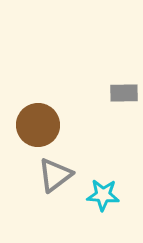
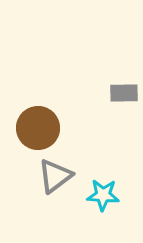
brown circle: moved 3 px down
gray triangle: moved 1 px down
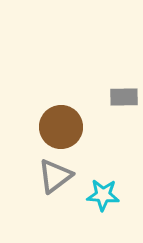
gray rectangle: moved 4 px down
brown circle: moved 23 px right, 1 px up
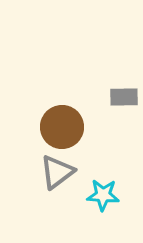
brown circle: moved 1 px right
gray triangle: moved 2 px right, 4 px up
